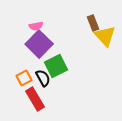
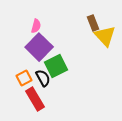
pink semicircle: rotated 64 degrees counterclockwise
purple square: moved 3 px down
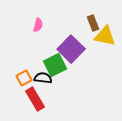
pink semicircle: moved 2 px right, 1 px up
yellow triangle: rotated 35 degrees counterclockwise
purple square: moved 32 px right, 2 px down
green square: moved 1 px left, 1 px up
black semicircle: rotated 54 degrees counterclockwise
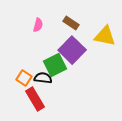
brown rectangle: moved 22 px left; rotated 35 degrees counterclockwise
purple square: moved 1 px right, 1 px down
orange square: rotated 28 degrees counterclockwise
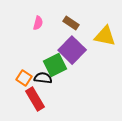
pink semicircle: moved 2 px up
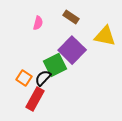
brown rectangle: moved 6 px up
black semicircle: rotated 54 degrees counterclockwise
red rectangle: rotated 60 degrees clockwise
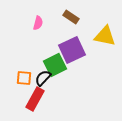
purple square: rotated 20 degrees clockwise
orange square: rotated 28 degrees counterclockwise
